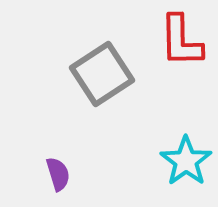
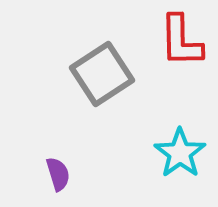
cyan star: moved 6 px left, 8 px up
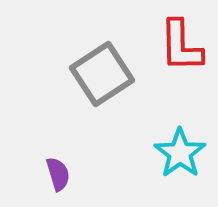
red L-shape: moved 5 px down
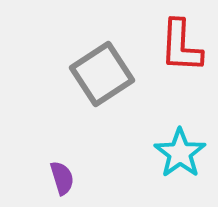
red L-shape: rotated 4 degrees clockwise
purple semicircle: moved 4 px right, 4 px down
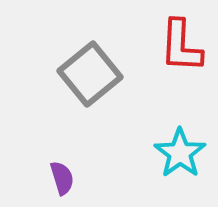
gray square: moved 12 px left; rotated 6 degrees counterclockwise
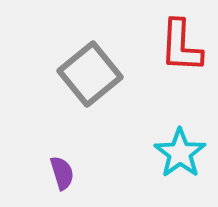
purple semicircle: moved 5 px up
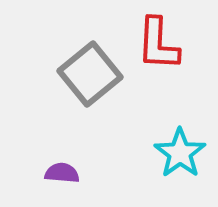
red L-shape: moved 23 px left, 2 px up
purple semicircle: rotated 68 degrees counterclockwise
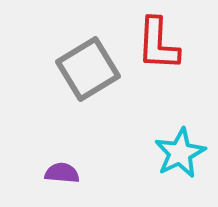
gray square: moved 2 px left, 5 px up; rotated 8 degrees clockwise
cyan star: rotated 9 degrees clockwise
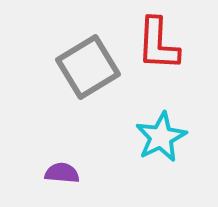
gray square: moved 2 px up
cyan star: moved 19 px left, 16 px up
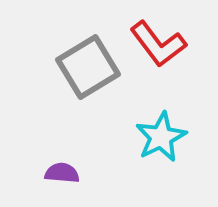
red L-shape: rotated 40 degrees counterclockwise
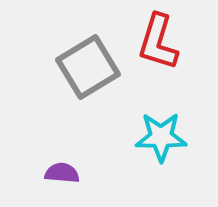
red L-shape: moved 2 px up; rotated 54 degrees clockwise
cyan star: rotated 27 degrees clockwise
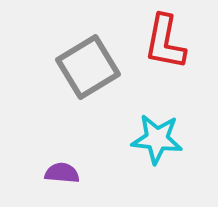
red L-shape: moved 7 px right; rotated 6 degrees counterclockwise
cyan star: moved 4 px left, 2 px down; rotated 6 degrees clockwise
